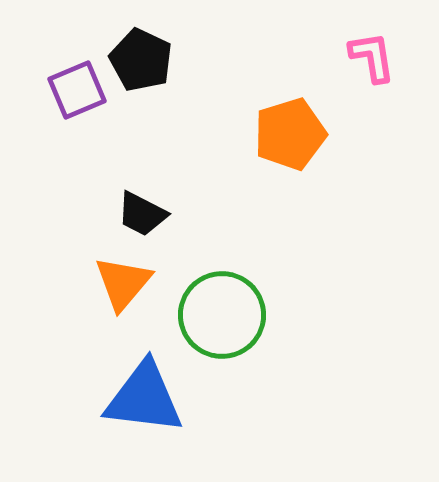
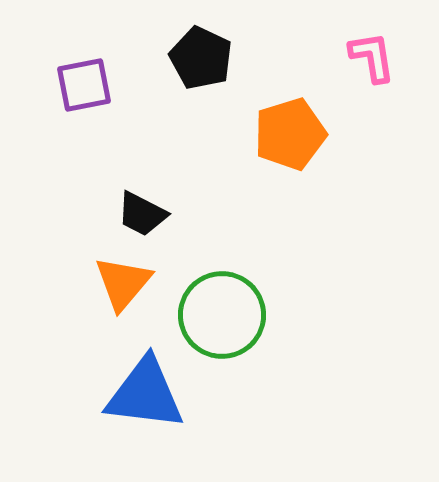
black pentagon: moved 60 px right, 2 px up
purple square: moved 7 px right, 5 px up; rotated 12 degrees clockwise
blue triangle: moved 1 px right, 4 px up
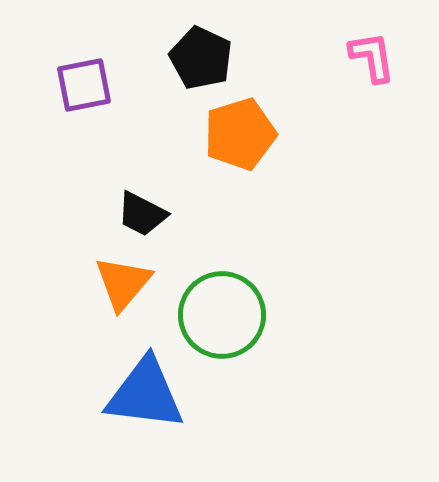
orange pentagon: moved 50 px left
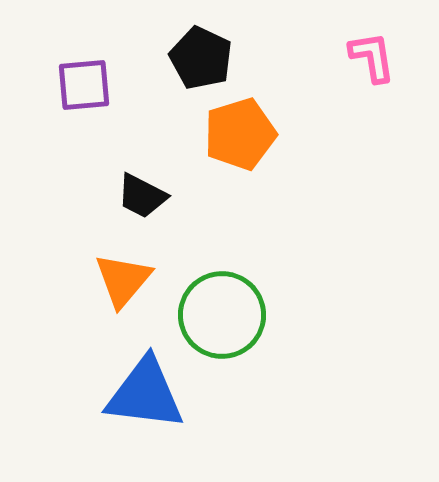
purple square: rotated 6 degrees clockwise
black trapezoid: moved 18 px up
orange triangle: moved 3 px up
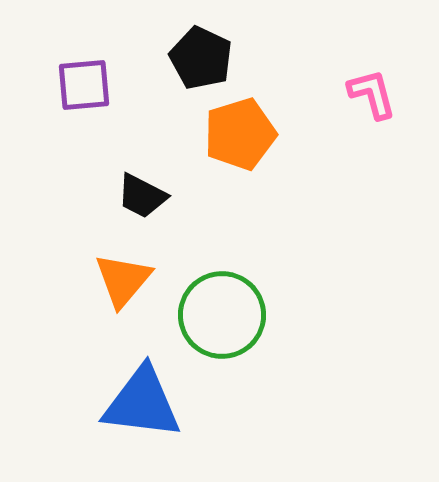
pink L-shape: moved 37 px down; rotated 6 degrees counterclockwise
blue triangle: moved 3 px left, 9 px down
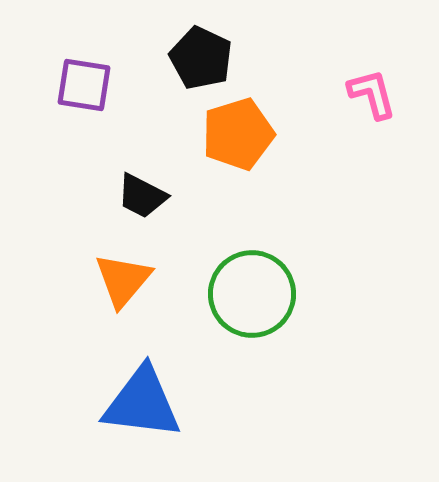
purple square: rotated 14 degrees clockwise
orange pentagon: moved 2 px left
green circle: moved 30 px right, 21 px up
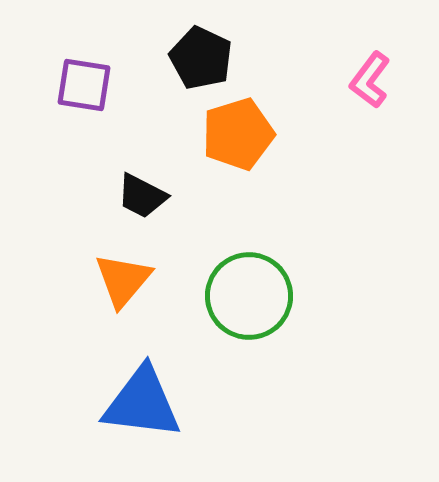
pink L-shape: moved 2 px left, 14 px up; rotated 128 degrees counterclockwise
green circle: moved 3 px left, 2 px down
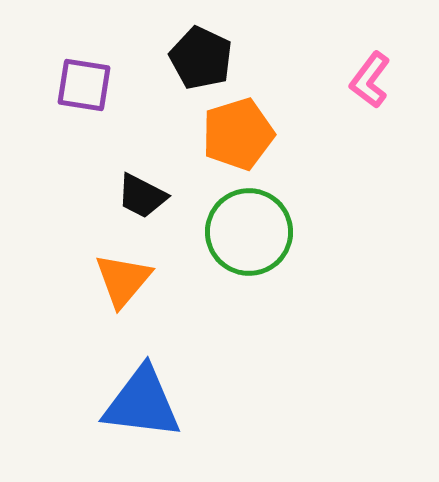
green circle: moved 64 px up
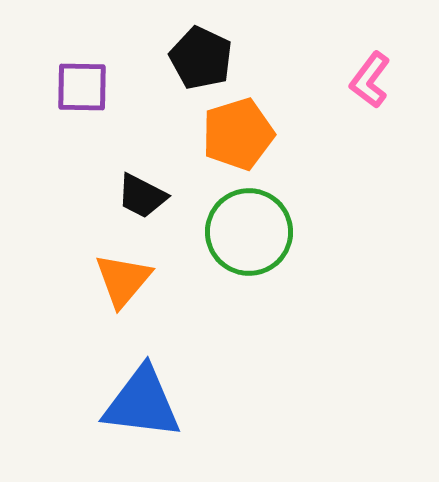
purple square: moved 2 px left, 2 px down; rotated 8 degrees counterclockwise
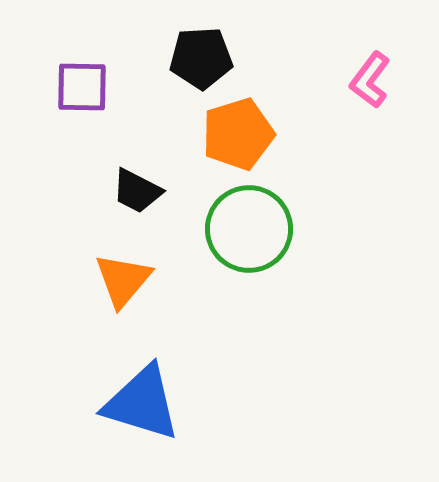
black pentagon: rotated 28 degrees counterclockwise
black trapezoid: moved 5 px left, 5 px up
green circle: moved 3 px up
blue triangle: rotated 10 degrees clockwise
